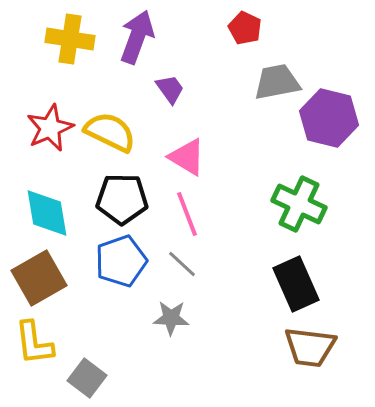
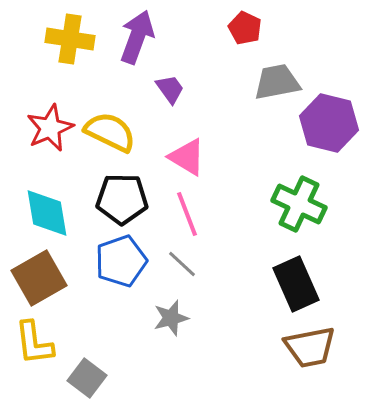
purple hexagon: moved 5 px down
gray star: rotated 18 degrees counterclockwise
brown trapezoid: rotated 18 degrees counterclockwise
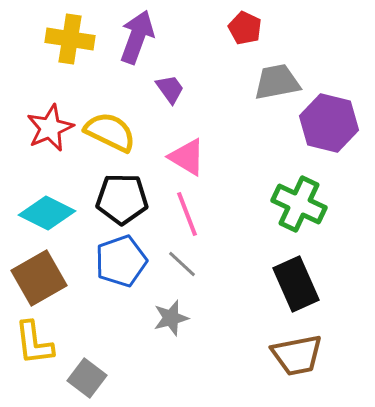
cyan diamond: rotated 54 degrees counterclockwise
brown trapezoid: moved 13 px left, 8 px down
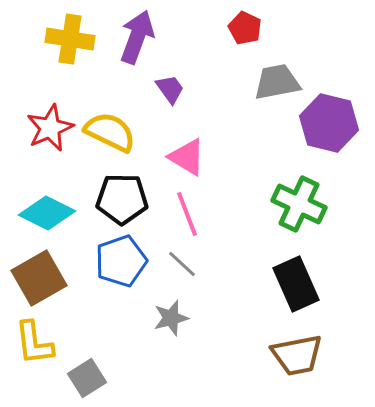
gray square: rotated 21 degrees clockwise
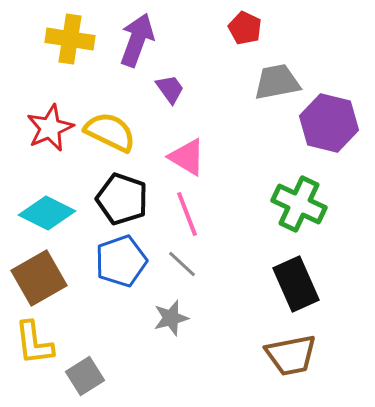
purple arrow: moved 3 px down
black pentagon: rotated 18 degrees clockwise
brown trapezoid: moved 6 px left
gray square: moved 2 px left, 2 px up
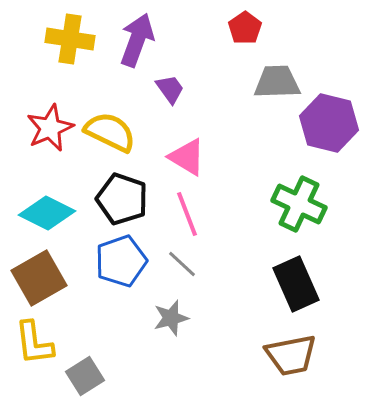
red pentagon: rotated 12 degrees clockwise
gray trapezoid: rotated 9 degrees clockwise
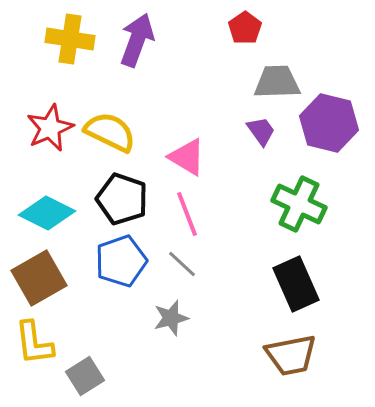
purple trapezoid: moved 91 px right, 42 px down
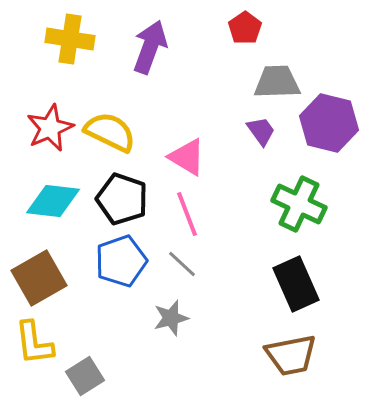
purple arrow: moved 13 px right, 7 px down
cyan diamond: moved 6 px right, 12 px up; rotated 20 degrees counterclockwise
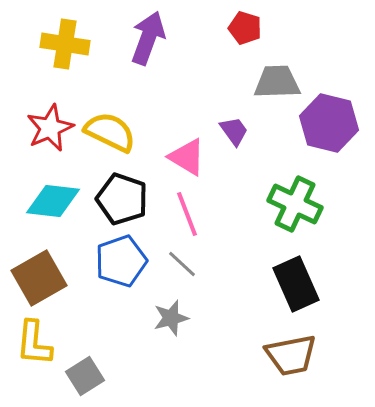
red pentagon: rotated 20 degrees counterclockwise
yellow cross: moved 5 px left, 5 px down
purple arrow: moved 2 px left, 9 px up
purple trapezoid: moved 27 px left
green cross: moved 4 px left
yellow L-shape: rotated 12 degrees clockwise
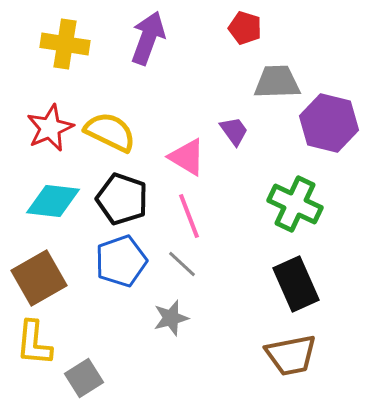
pink line: moved 2 px right, 2 px down
gray square: moved 1 px left, 2 px down
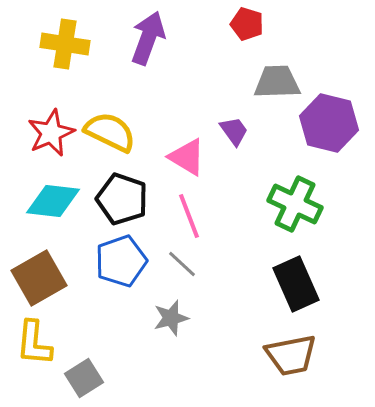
red pentagon: moved 2 px right, 4 px up
red star: moved 1 px right, 5 px down
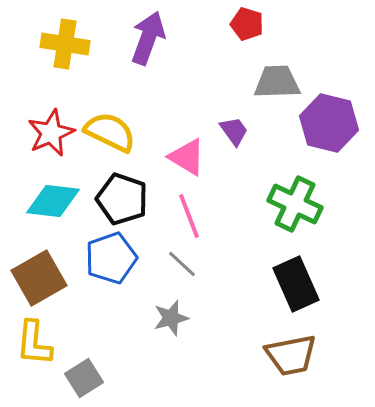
blue pentagon: moved 10 px left, 3 px up
